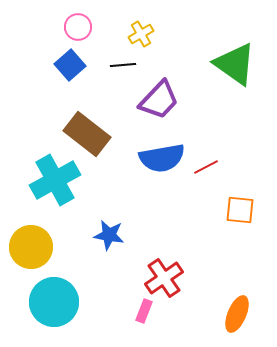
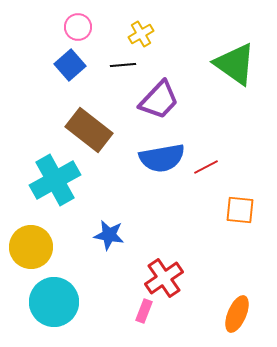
brown rectangle: moved 2 px right, 4 px up
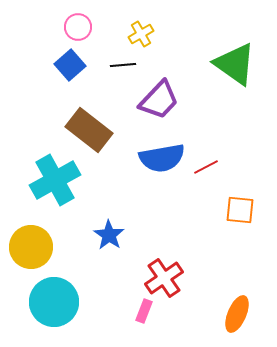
blue star: rotated 24 degrees clockwise
